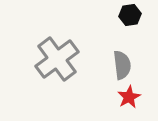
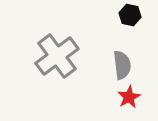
black hexagon: rotated 20 degrees clockwise
gray cross: moved 3 px up
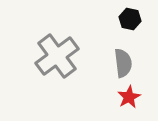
black hexagon: moved 4 px down
gray semicircle: moved 1 px right, 2 px up
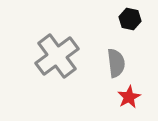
gray semicircle: moved 7 px left
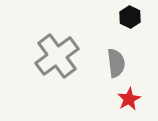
black hexagon: moved 2 px up; rotated 15 degrees clockwise
red star: moved 2 px down
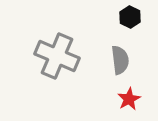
gray cross: rotated 30 degrees counterclockwise
gray semicircle: moved 4 px right, 3 px up
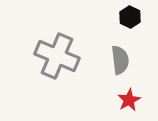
red star: moved 1 px down
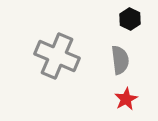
black hexagon: moved 2 px down
red star: moved 3 px left, 1 px up
